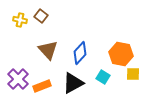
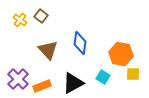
yellow cross: rotated 24 degrees clockwise
blue diamond: moved 10 px up; rotated 35 degrees counterclockwise
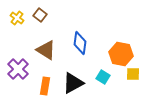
brown square: moved 1 px left, 1 px up
yellow cross: moved 3 px left, 2 px up
brown triangle: moved 2 px left; rotated 15 degrees counterclockwise
purple cross: moved 10 px up
orange rectangle: moved 3 px right; rotated 60 degrees counterclockwise
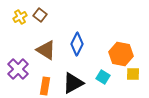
yellow cross: moved 3 px right, 1 px up; rotated 24 degrees clockwise
blue diamond: moved 3 px left, 1 px down; rotated 20 degrees clockwise
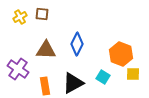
brown square: moved 2 px right, 1 px up; rotated 32 degrees counterclockwise
brown triangle: rotated 30 degrees counterclockwise
orange hexagon: rotated 10 degrees clockwise
purple cross: rotated 10 degrees counterclockwise
orange rectangle: rotated 18 degrees counterclockwise
